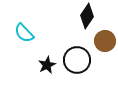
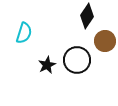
cyan semicircle: rotated 120 degrees counterclockwise
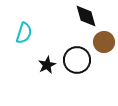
black diamond: moved 1 px left; rotated 50 degrees counterclockwise
brown circle: moved 1 px left, 1 px down
